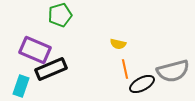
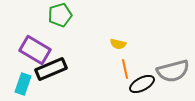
purple rectangle: rotated 8 degrees clockwise
cyan rectangle: moved 2 px right, 2 px up
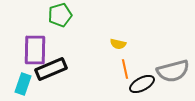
purple rectangle: rotated 60 degrees clockwise
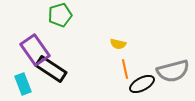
purple rectangle: rotated 36 degrees counterclockwise
black rectangle: rotated 56 degrees clockwise
cyan rectangle: rotated 40 degrees counterclockwise
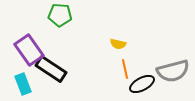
green pentagon: rotated 20 degrees clockwise
purple rectangle: moved 6 px left
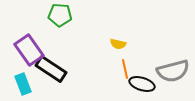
black ellipse: rotated 45 degrees clockwise
